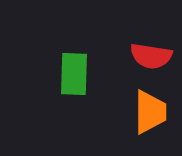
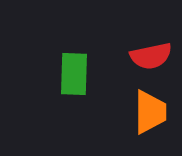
red semicircle: rotated 21 degrees counterclockwise
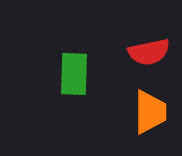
red semicircle: moved 2 px left, 4 px up
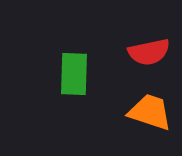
orange trapezoid: rotated 72 degrees counterclockwise
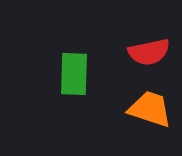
orange trapezoid: moved 3 px up
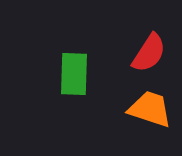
red semicircle: moved 1 px down; rotated 45 degrees counterclockwise
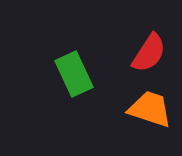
green rectangle: rotated 27 degrees counterclockwise
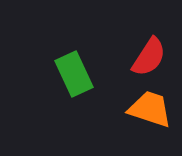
red semicircle: moved 4 px down
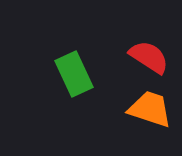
red semicircle: rotated 90 degrees counterclockwise
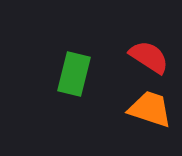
green rectangle: rotated 39 degrees clockwise
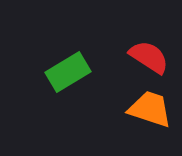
green rectangle: moved 6 px left, 2 px up; rotated 45 degrees clockwise
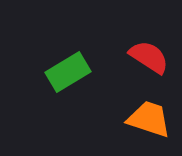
orange trapezoid: moved 1 px left, 10 px down
